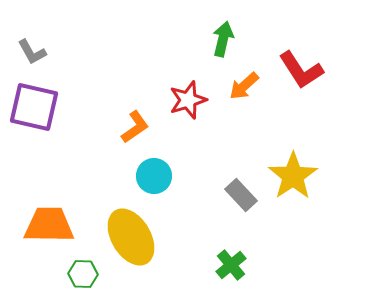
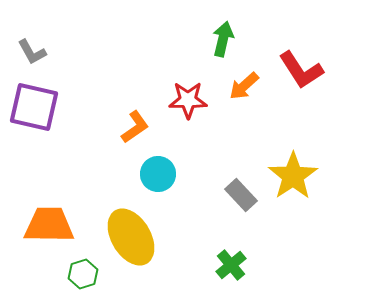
red star: rotated 18 degrees clockwise
cyan circle: moved 4 px right, 2 px up
green hexagon: rotated 20 degrees counterclockwise
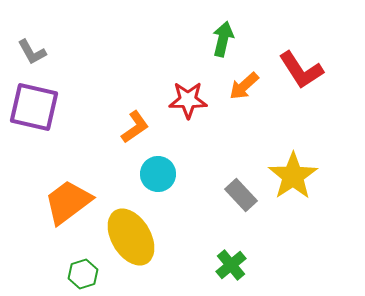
orange trapezoid: moved 19 px right, 23 px up; rotated 38 degrees counterclockwise
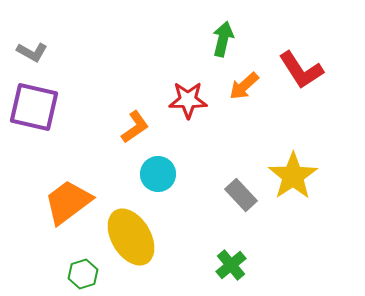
gray L-shape: rotated 32 degrees counterclockwise
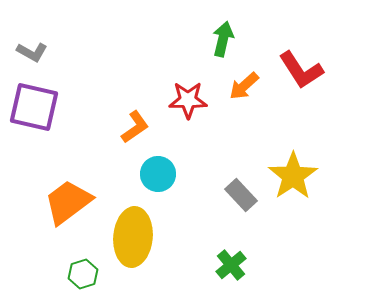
yellow ellipse: moved 2 px right; rotated 36 degrees clockwise
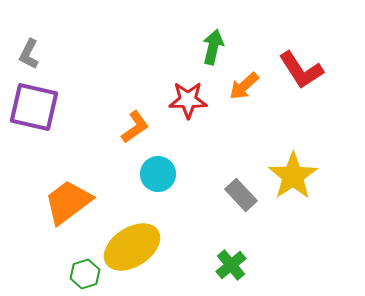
green arrow: moved 10 px left, 8 px down
gray L-shape: moved 3 px left, 2 px down; rotated 88 degrees clockwise
yellow ellipse: moved 1 px left, 10 px down; rotated 52 degrees clockwise
green hexagon: moved 2 px right
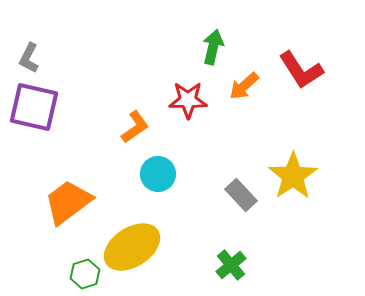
gray L-shape: moved 4 px down
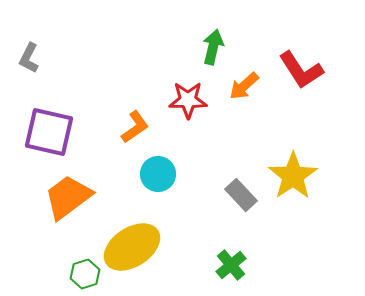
purple square: moved 15 px right, 25 px down
orange trapezoid: moved 5 px up
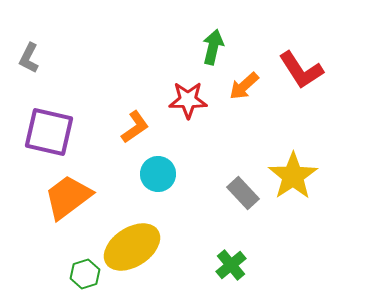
gray rectangle: moved 2 px right, 2 px up
